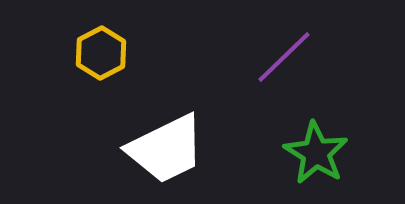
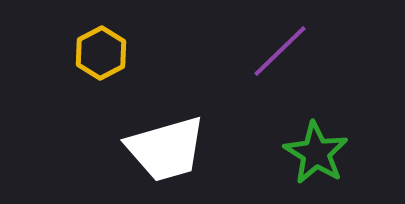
purple line: moved 4 px left, 6 px up
white trapezoid: rotated 10 degrees clockwise
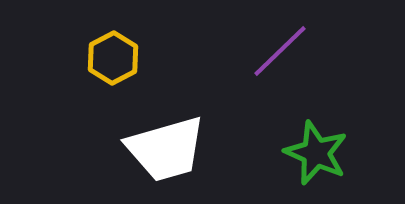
yellow hexagon: moved 12 px right, 5 px down
green star: rotated 8 degrees counterclockwise
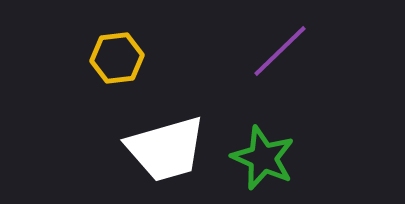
yellow hexagon: moved 4 px right; rotated 21 degrees clockwise
green star: moved 53 px left, 5 px down
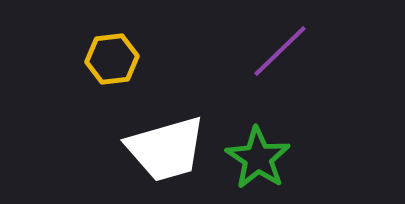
yellow hexagon: moved 5 px left, 1 px down
green star: moved 5 px left; rotated 10 degrees clockwise
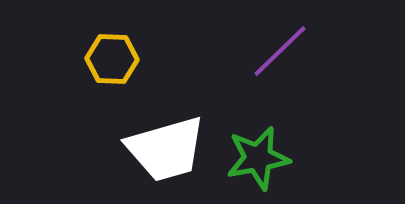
yellow hexagon: rotated 9 degrees clockwise
green star: rotated 28 degrees clockwise
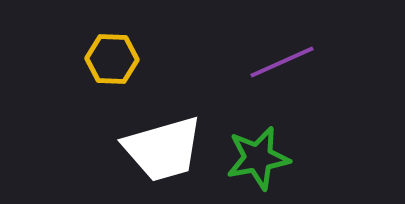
purple line: moved 2 px right, 11 px down; rotated 20 degrees clockwise
white trapezoid: moved 3 px left
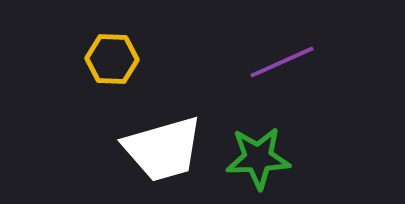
green star: rotated 8 degrees clockwise
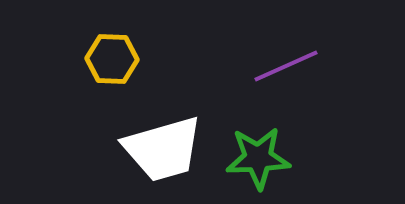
purple line: moved 4 px right, 4 px down
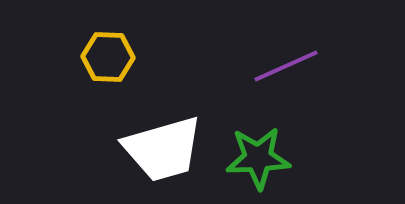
yellow hexagon: moved 4 px left, 2 px up
